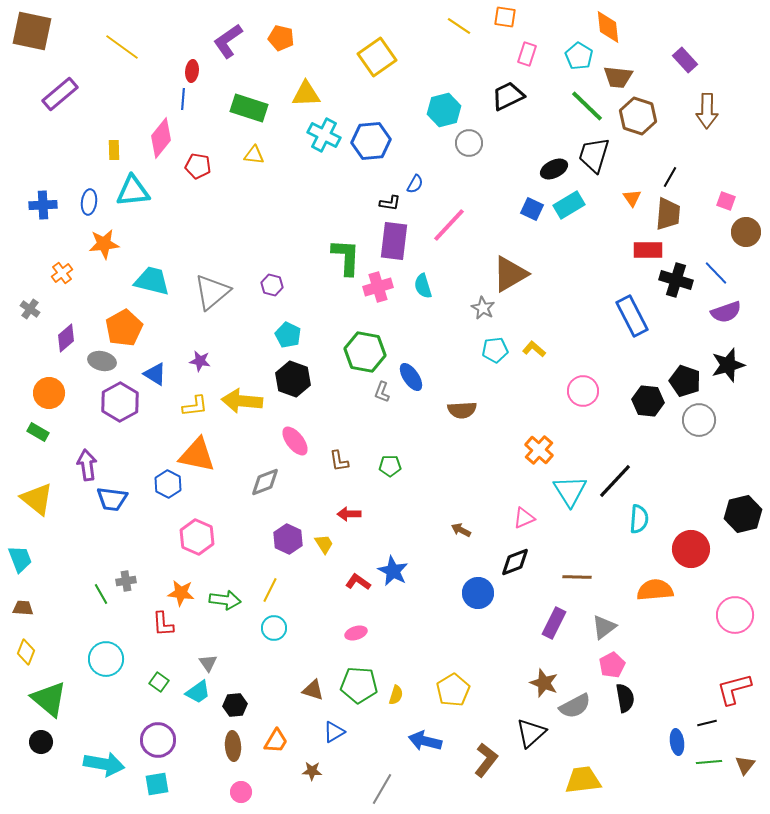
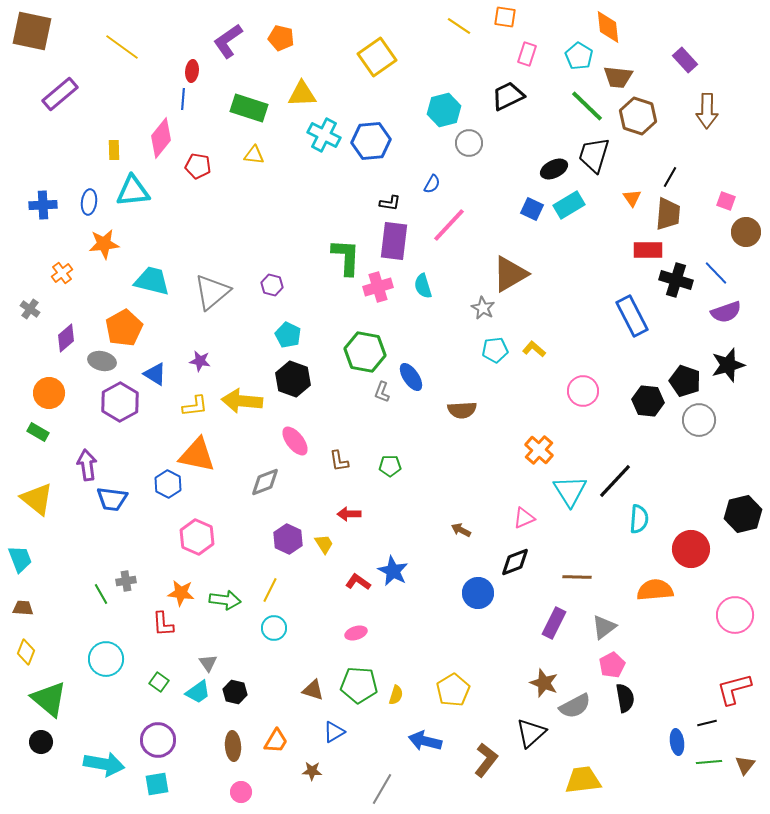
yellow triangle at (306, 94): moved 4 px left
blue semicircle at (415, 184): moved 17 px right
black hexagon at (235, 705): moved 13 px up; rotated 20 degrees clockwise
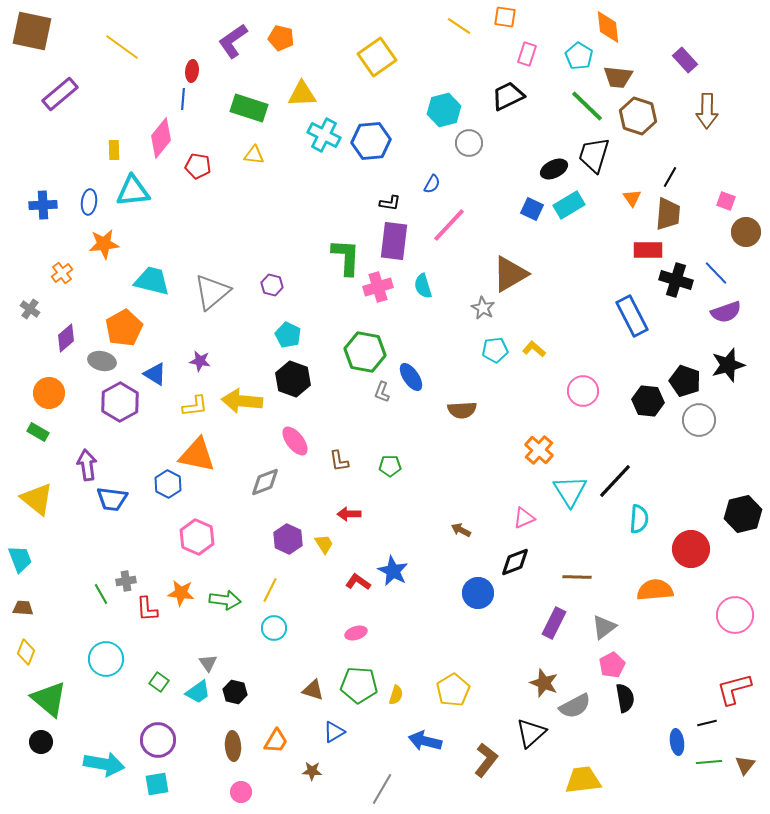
purple L-shape at (228, 41): moved 5 px right
red L-shape at (163, 624): moved 16 px left, 15 px up
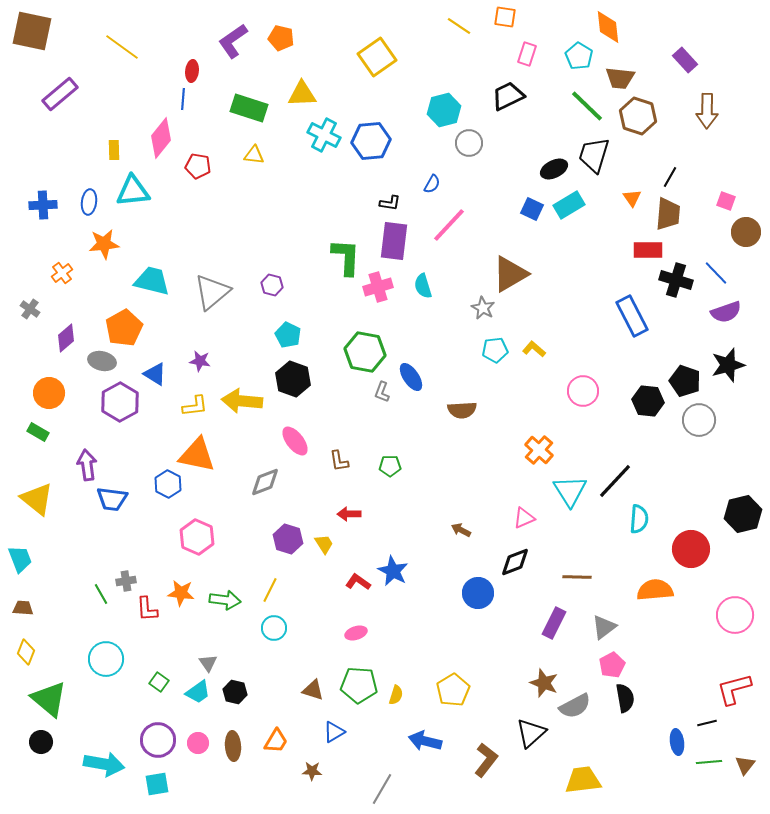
brown trapezoid at (618, 77): moved 2 px right, 1 px down
purple hexagon at (288, 539): rotated 8 degrees counterclockwise
pink circle at (241, 792): moved 43 px left, 49 px up
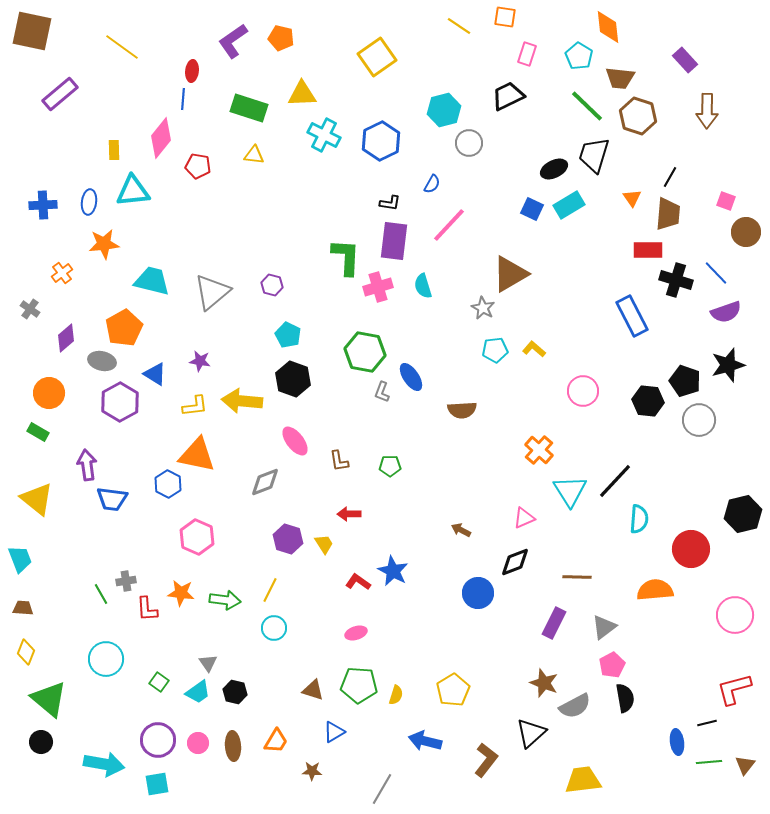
blue hexagon at (371, 141): moved 10 px right; rotated 21 degrees counterclockwise
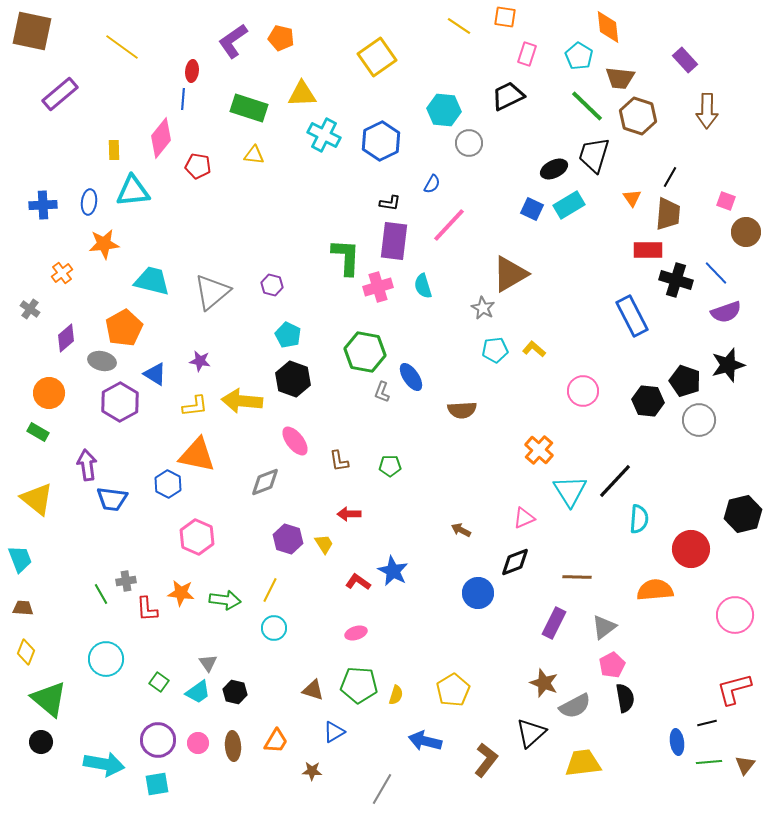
cyan hexagon at (444, 110): rotated 20 degrees clockwise
yellow trapezoid at (583, 780): moved 17 px up
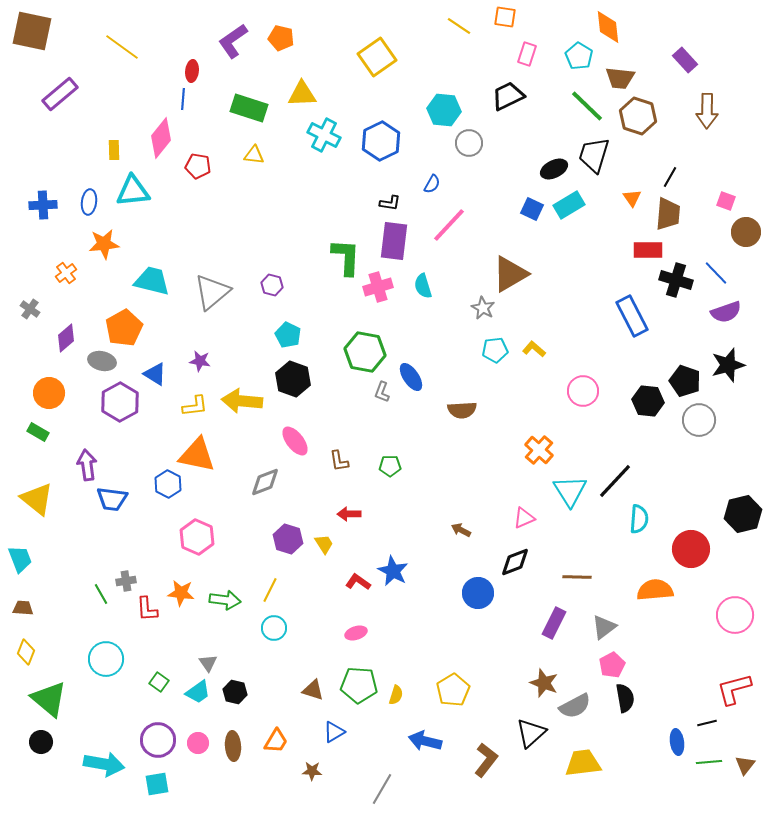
orange cross at (62, 273): moved 4 px right
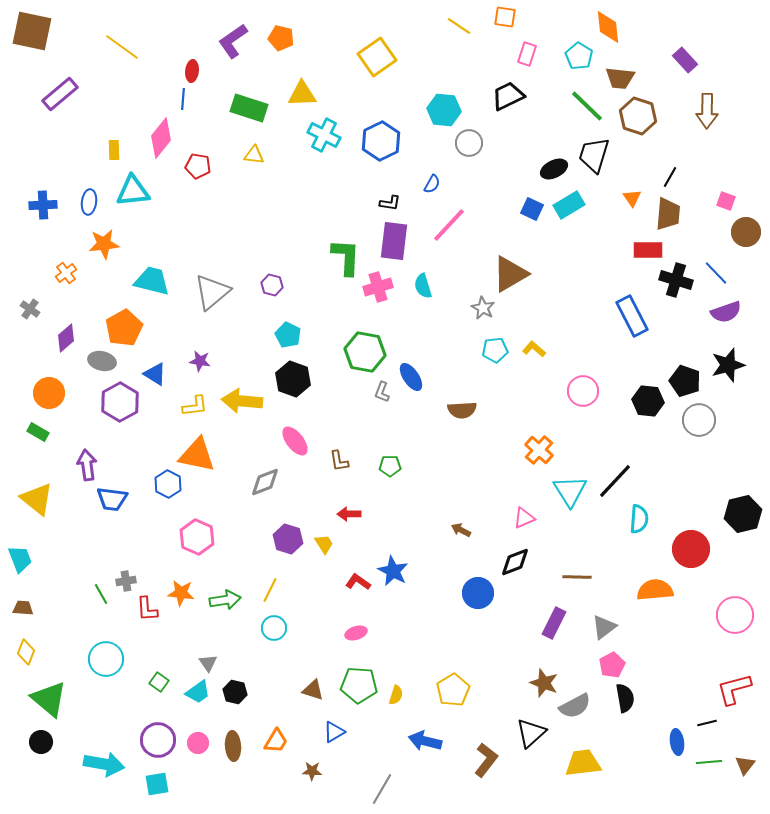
green arrow at (225, 600): rotated 16 degrees counterclockwise
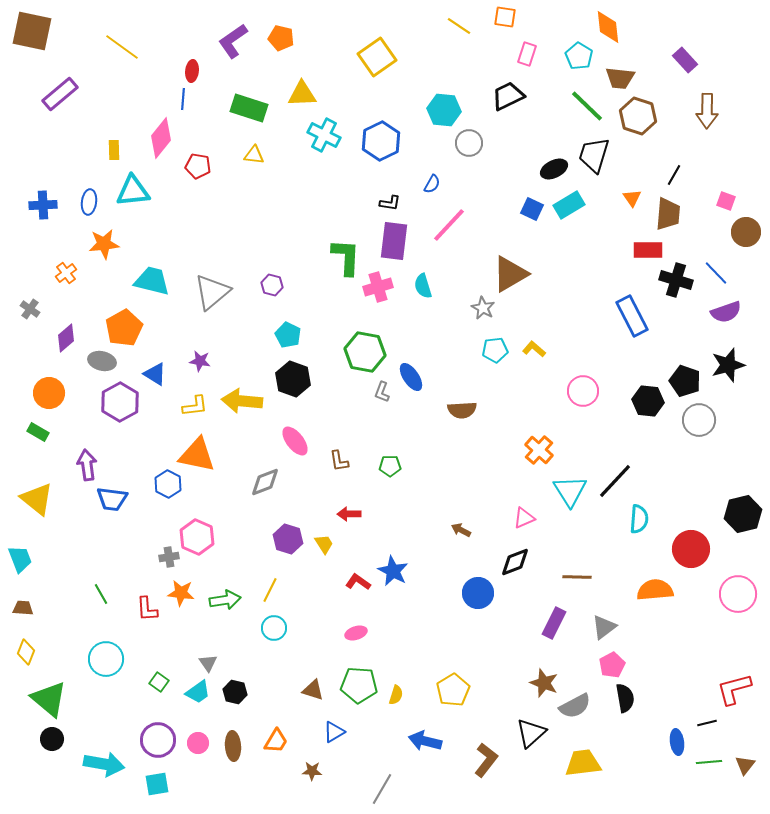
black line at (670, 177): moved 4 px right, 2 px up
gray cross at (126, 581): moved 43 px right, 24 px up
pink circle at (735, 615): moved 3 px right, 21 px up
black circle at (41, 742): moved 11 px right, 3 px up
